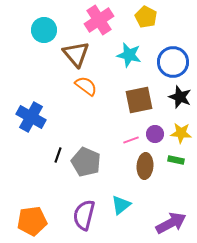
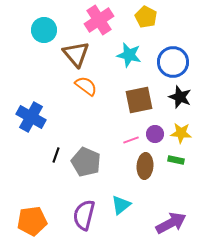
black line: moved 2 px left
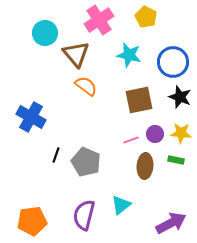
cyan circle: moved 1 px right, 3 px down
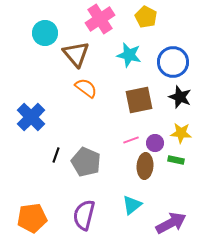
pink cross: moved 1 px right, 1 px up
orange semicircle: moved 2 px down
blue cross: rotated 16 degrees clockwise
purple circle: moved 9 px down
cyan triangle: moved 11 px right
orange pentagon: moved 3 px up
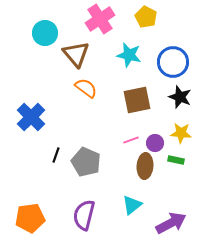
brown square: moved 2 px left
orange pentagon: moved 2 px left
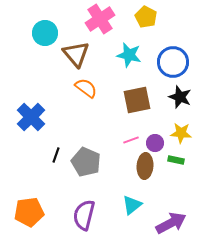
orange pentagon: moved 1 px left, 6 px up
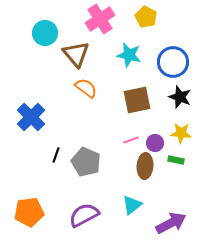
purple semicircle: rotated 48 degrees clockwise
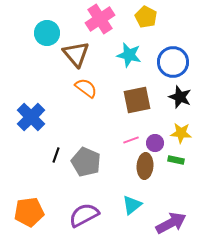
cyan circle: moved 2 px right
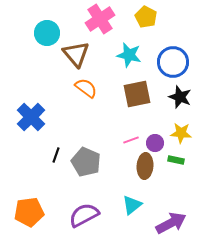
brown square: moved 6 px up
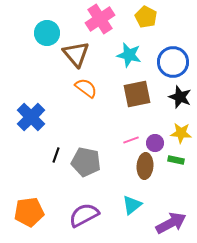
gray pentagon: rotated 12 degrees counterclockwise
